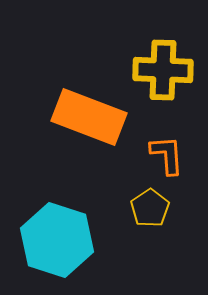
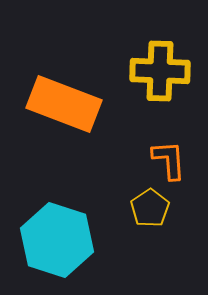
yellow cross: moved 3 px left, 1 px down
orange rectangle: moved 25 px left, 13 px up
orange L-shape: moved 2 px right, 5 px down
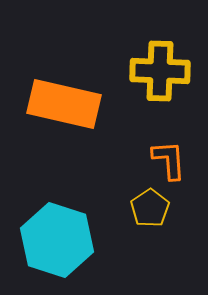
orange rectangle: rotated 8 degrees counterclockwise
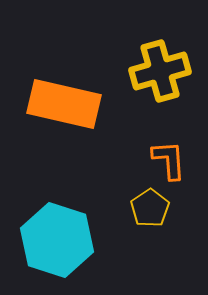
yellow cross: rotated 18 degrees counterclockwise
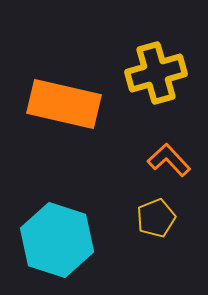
yellow cross: moved 4 px left, 2 px down
orange L-shape: rotated 39 degrees counterclockwise
yellow pentagon: moved 6 px right, 10 px down; rotated 12 degrees clockwise
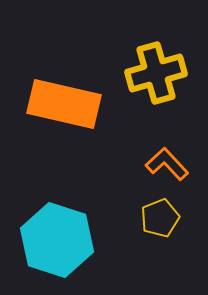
orange L-shape: moved 2 px left, 4 px down
yellow pentagon: moved 4 px right
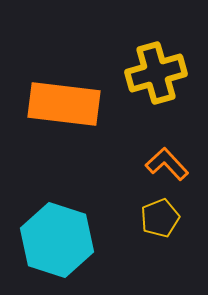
orange rectangle: rotated 6 degrees counterclockwise
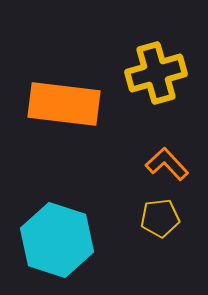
yellow pentagon: rotated 15 degrees clockwise
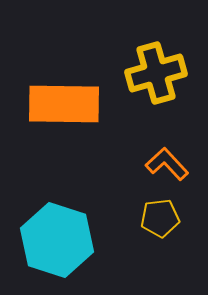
orange rectangle: rotated 6 degrees counterclockwise
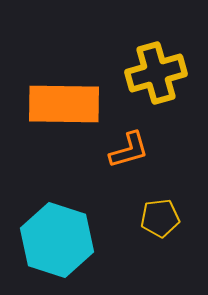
orange L-shape: moved 38 px left, 14 px up; rotated 117 degrees clockwise
